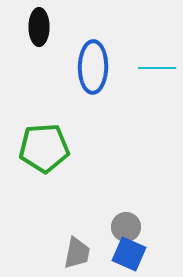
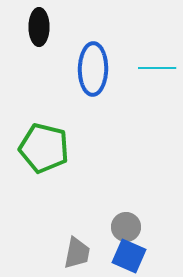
blue ellipse: moved 2 px down
green pentagon: rotated 18 degrees clockwise
blue square: moved 2 px down
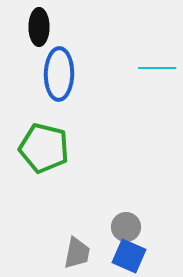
blue ellipse: moved 34 px left, 5 px down
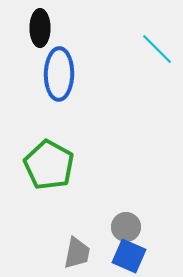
black ellipse: moved 1 px right, 1 px down
cyan line: moved 19 px up; rotated 45 degrees clockwise
green pentagon: moved 5 px right, 17 px down; rotated 15 degrees clockwise
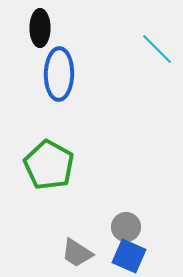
gray trapezoid: rotated 112 degrees clockwise
